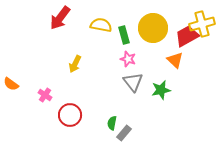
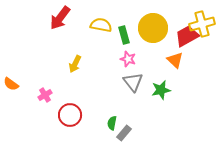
pink cross: rotated 24 degrees clockwise
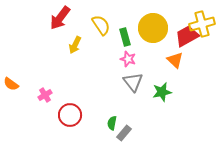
yellow semicircle: rotated 45 degrees clockwise
green rectangle: moved 1 px right, 2 px down
yellow arrow: moved 19 px up
green star: moved 1 px right, 2 px down
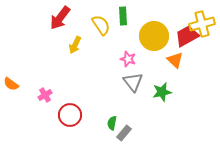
yellow circle: moved 1 px right, 8 px down
green rectangle: moved 2 px left, 21 px up; rotated 12 degrees clockwise
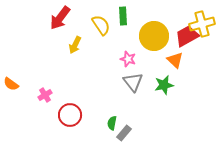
green star: moved 2 px right, 7 px up
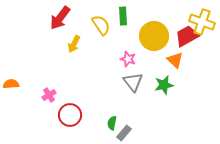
yellow cross: moved 2 px up; rotated 35 degrees clockwise
yellow arrow: moved 1 px left, 1 px up
orange semicircle: rotated 140 degrees clockwise
pink cross: moved 4 px right
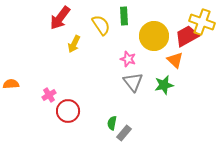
green rectangle: moved 1 px right
red circle: moved 2 px left, 4 px up
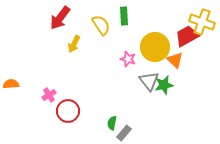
yellow circle: moved 1 px right, 11 px down
gray triangle: moved 16 px right, 1 px up
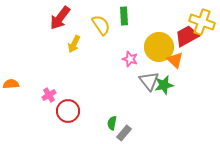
yellow circle: moved 4 px right
pink star: moved 2 px right
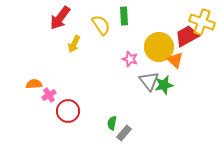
orange semicircle: moved 23 px right
